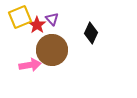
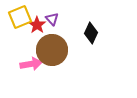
pink arrow: moved 1 px right, 1 px up
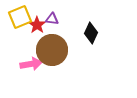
purple triangle: rotated 40 degrees counterclockwise
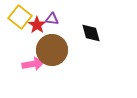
yellow square: rotated 30 degrees counterclockwise
black diamond: rotated 40 degrees counterclockwise
pink arrow: moved 2 px right
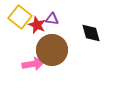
red star: rotated 12 degrees counterclockwise
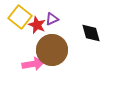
purple triangle: rotated 32 degrees counterclockwise
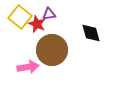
purple triangle: moved 3 px left, 5 px up; rotated 16 degrees clockwise
red star: moved 1 px up
pink arrow: moved 5 px left, 3 px down
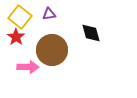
red star: moved 21 px left, 13 px down; rotated 12 degrees clockwise
pink arrow: rotated 10 degrees clockwise
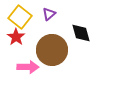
purple triangle: rotated 32 degrees counterclockwise
black diamond: moved 10 px left
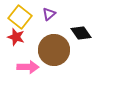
black diamond: rotated 20 degrees counterclockwise
red star: rotated 18 degrees counterclockwise
brown circle: moved 2 px right
